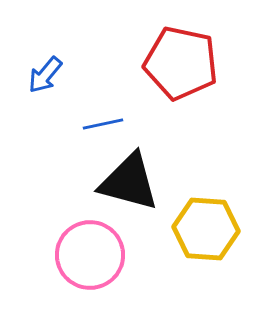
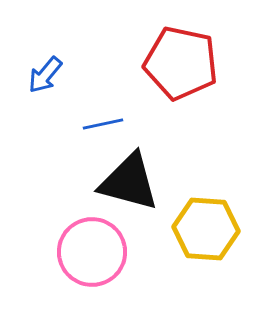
pink circle: moved 2 px right, 3 px up
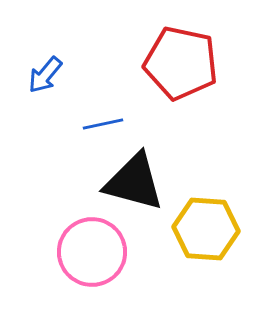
black triangle: moved 5 px right
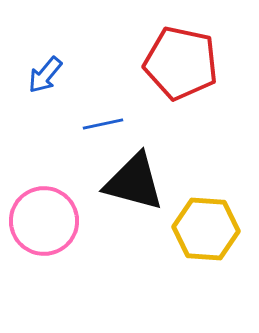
pink circle: moved 48 px left, 31 px up
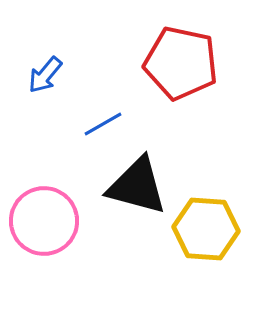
blue line: rotated 18 degrees counterclockwise
black triangle: moved 3 px right, 4 px down
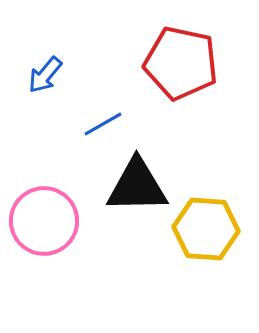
black triangle: rotated 16 degrees counterclockwise
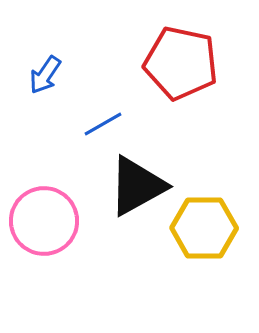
blue arrow: rotated 6 degrees counterclockwise
black triangle: rotated 28 degrees counterclockwise
yellow hexagon: moved 2 px left, 1 px up; rotated 4 degrees counterclockwise
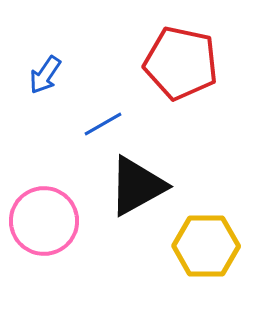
yellow hexagon: moved 2 px right, 18 px down
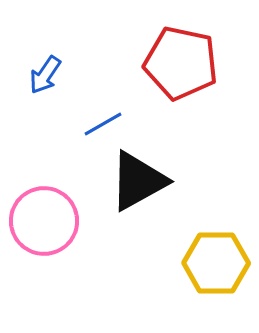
black triangle: moved 1 px right, 5 px up
yellow hexagon: moved 10 px right, 17 px down
